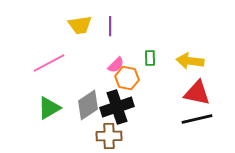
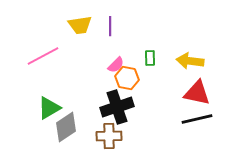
pink line: moved 6 px left, 7 px up
gray diamond: moved 22 px left, 22 px down
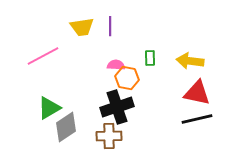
yellow trapezoid: moved 2 px right, 2 px down
pink semicircle: rotated 132 degrees counterclockwise
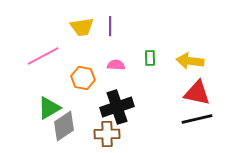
orange hexagon: moved 44 px left
gray diamond: moved 2 px left, 1 px up
brown cross: moved 2 px left, 2 px up
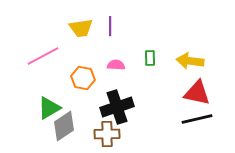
yellow trapezoid: moved 1 px left, 1 px down
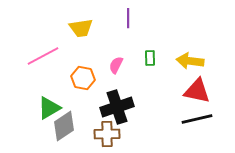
purple line: moved 18 px right, 8 px up
pink semicircle: rotated 66 degrees counterclockwise
red triangle: moved 2 px up
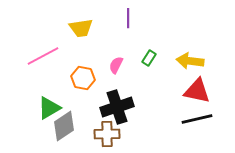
green rectangle: moved 1 px left; rotated 35 degrees clockwise
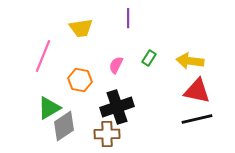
pink line: rotated 40 degrees counterclockwise
orange hexagon: moved 3 px left, 2 px down
